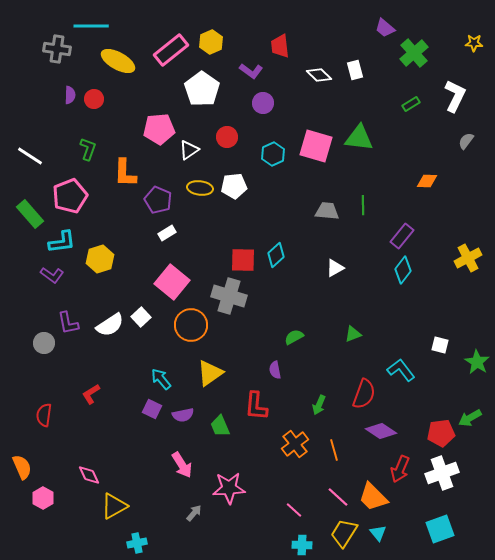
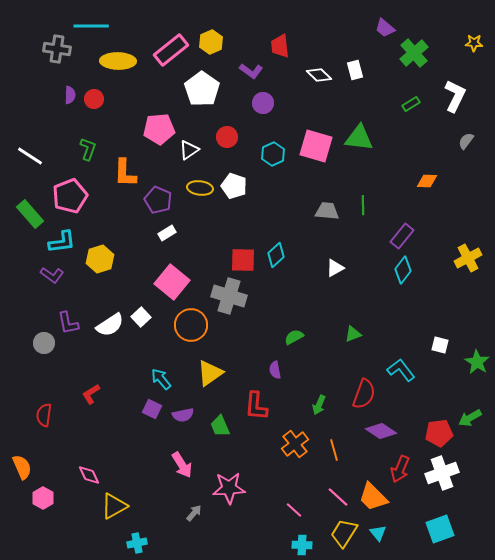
yellow ellipse at (118, 61): rotated 28 degrees counterclockwise
white pentagon at (234, 186): rotated 25 degrees clockwise
red pentagon at (441, 433): moved 2 px left
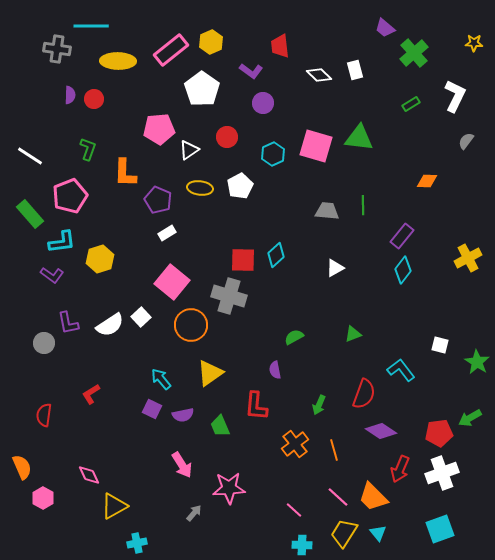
white pentagon at (234, 186): moved 6 px right; rotated 25 degrees clockwise
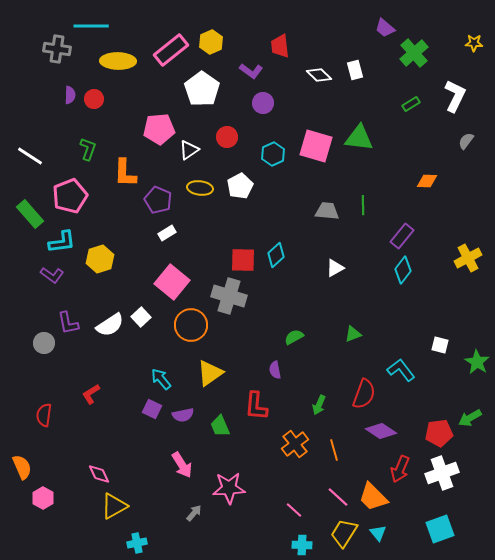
pink diamond at (89, 475): moved 10 px right, 1 px up
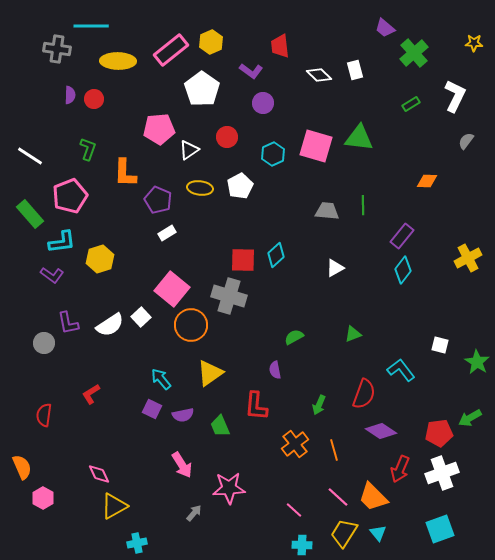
pink square at (172, 282): moved 7 px down
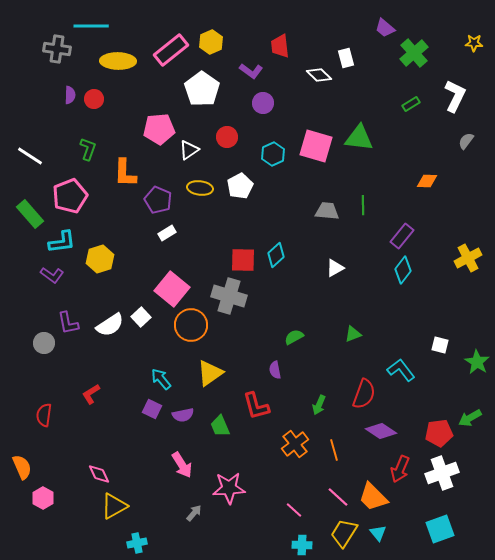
white rectangle at (355, 70): moved 9 px left, 12 px up
red L-shape at (256, 406): rotated 20 degrees counterclockwise
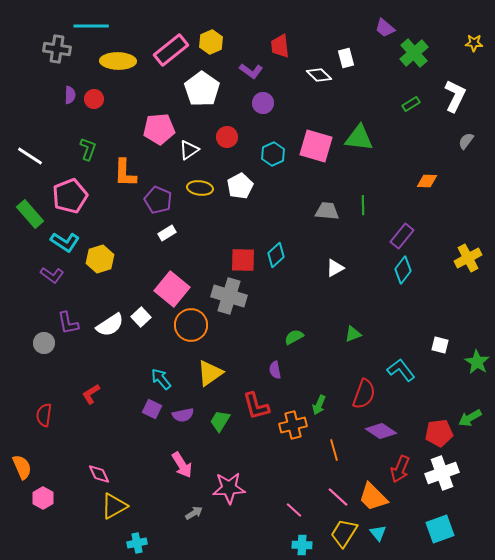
cyan L-shape at (62, 242): moved 3 px right; rotated 40 degrees clockwise
green trapezoid at (220, 426): moved 5 px up; rotated 55 degrees clockwise
orange cross at (295, 444): moved 2 px left, 19 px up; rotated 24 degrees clockwise
gray arrow at (194, 513): rotated 18 degrees clockwise
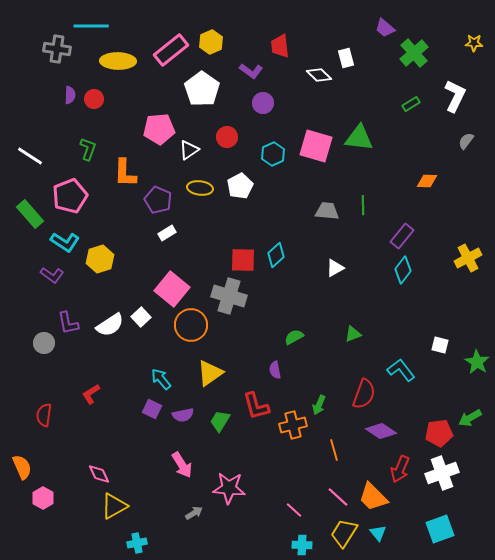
pink star at (229, 488): rotated 8 degrees clockwise
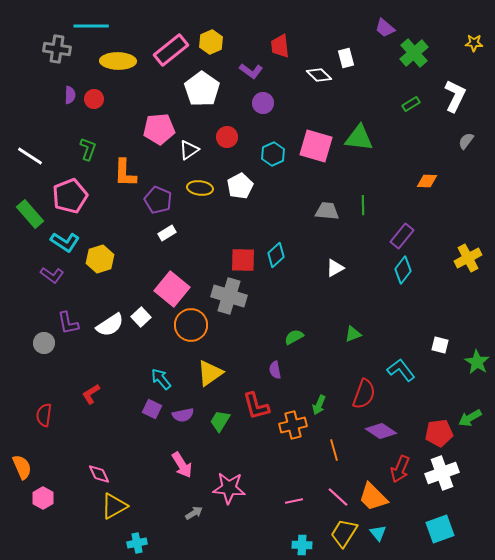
pink line at (294, 510): moved 9 px up; rotated 54 degrees counterclockwise
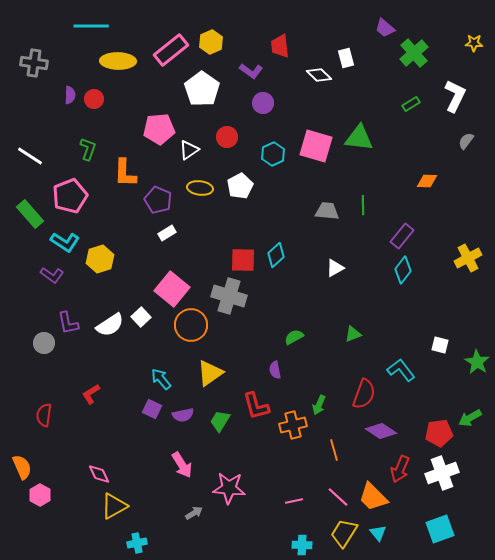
gray cross at (57, 49): moved 23 px left, 14 px down
pink hexagon at (43, 498): moved 3 px left, 3 px up
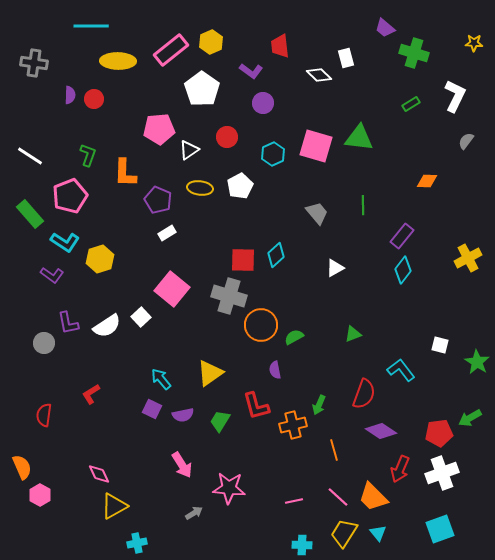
green cross at (414, 53): rotated 32 degrees counterclockwise
green L-shape at (88, 149): moved 6 px down
gray trapezoid at (327, 211): moved 10 px left, 2 px down; rotated 45 degrees clockwise
white semicircle at (110, 325): moved 3 px left, 1 px down
orange circle at (191, 325): moved 70 px right
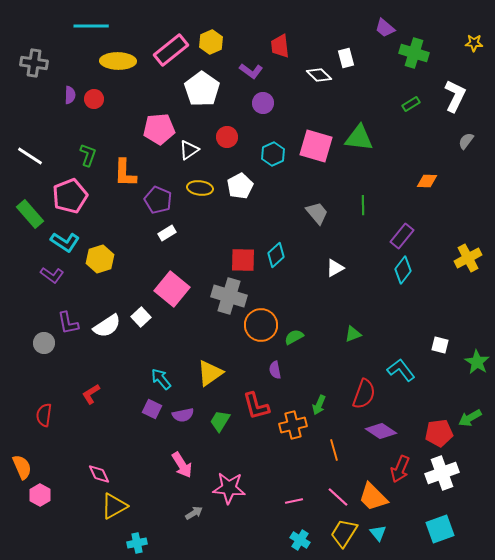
cyan cross at (302, 545): moved 2 px left, 5 px up; rotated 30 degrees clockwise
